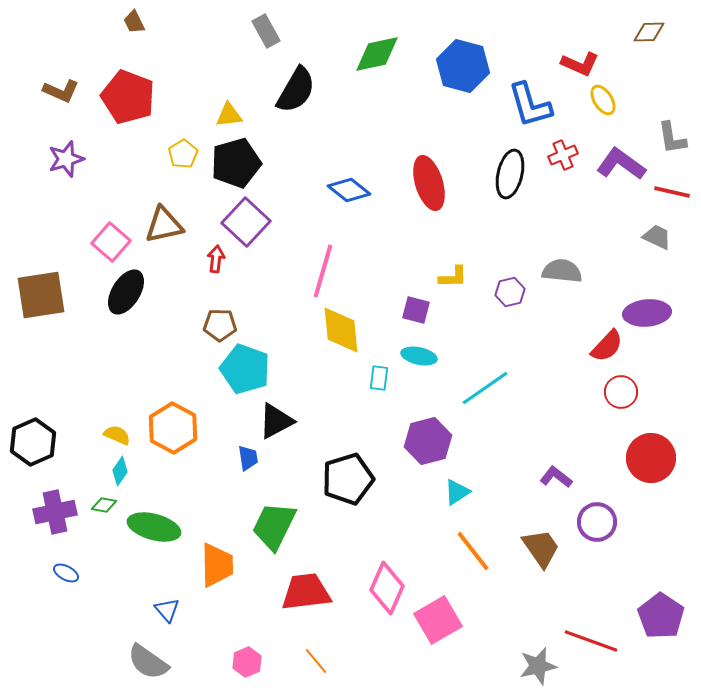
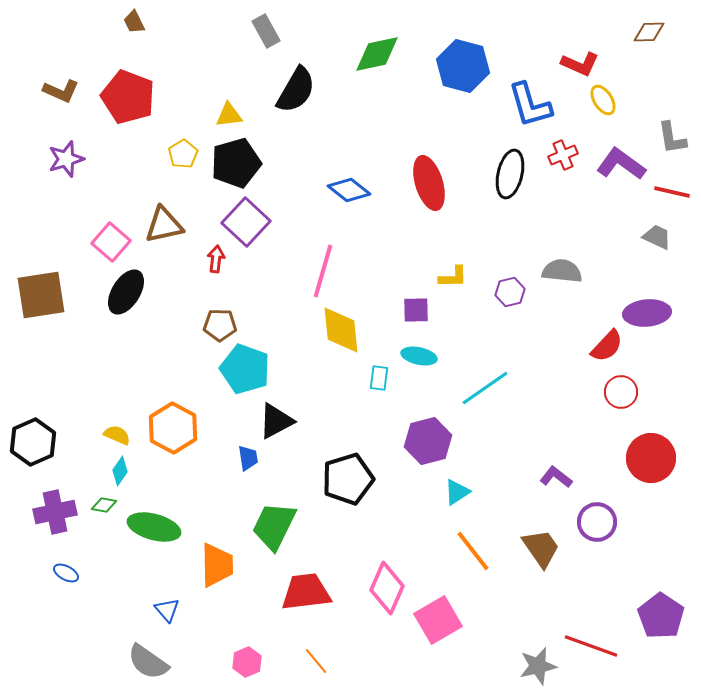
purple square at (416, 310): rotated 16 degrees counterclockwise
red line at (591, 641): moved 5 px down
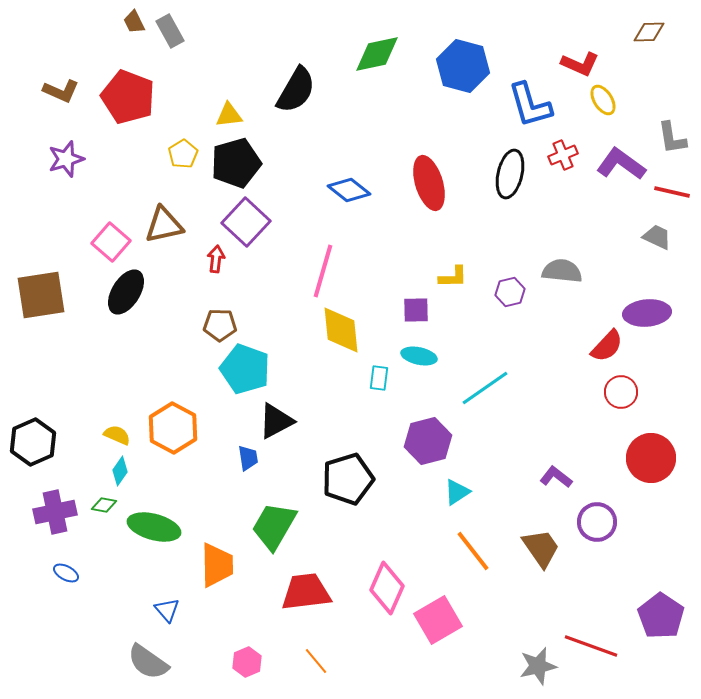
gray rectangle at (266, 31): moved 96 px left
green trapezoid at (274, 526): rotated 4 degrees clockwise
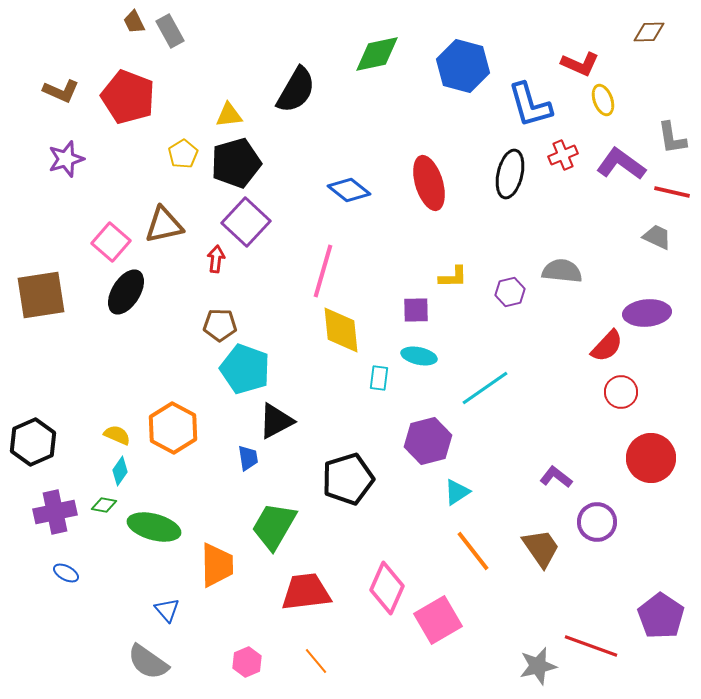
yellow ellipse at (603, 100): rotated 12 degrees clockwise
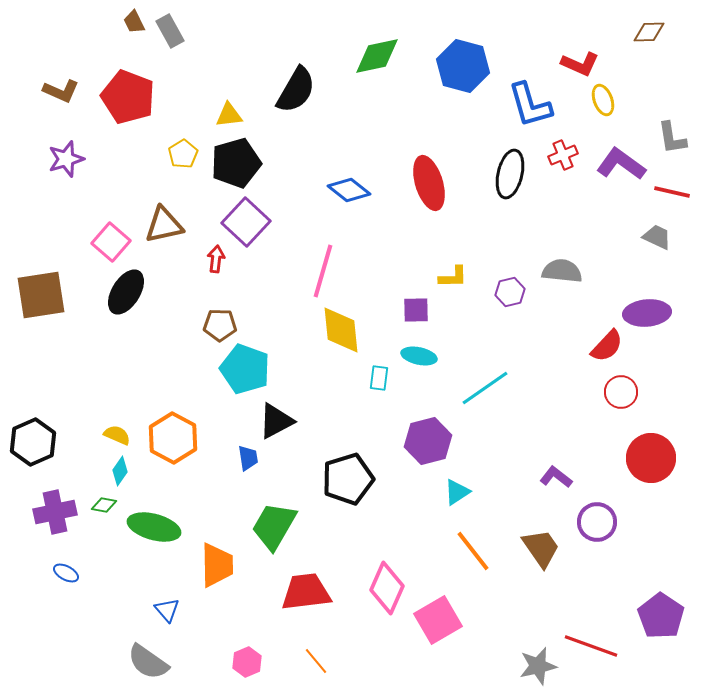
green diamond at (377, 54): moved 2 px down
orange hexagon at (173, 428): moved 10 px down
